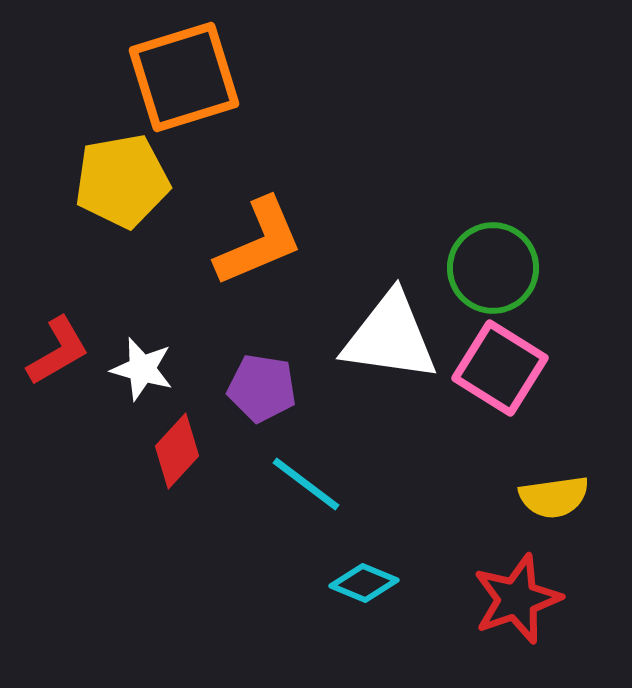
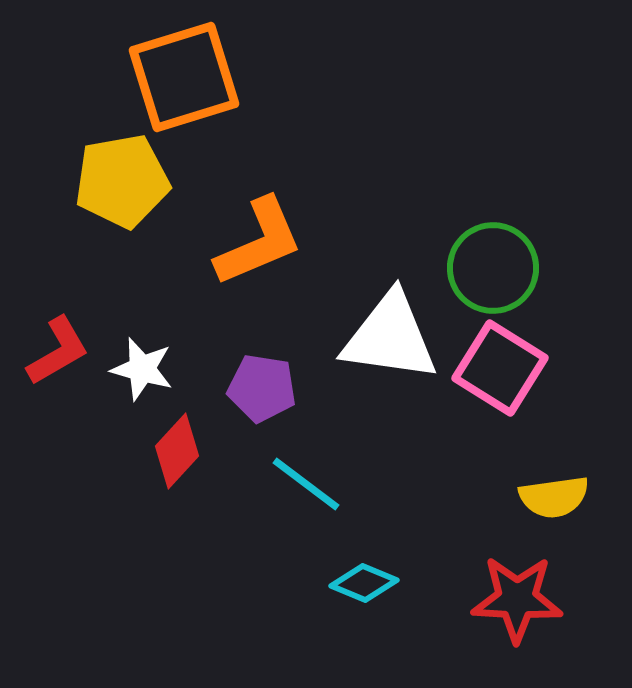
red star: rotated 22 degrees clockwise
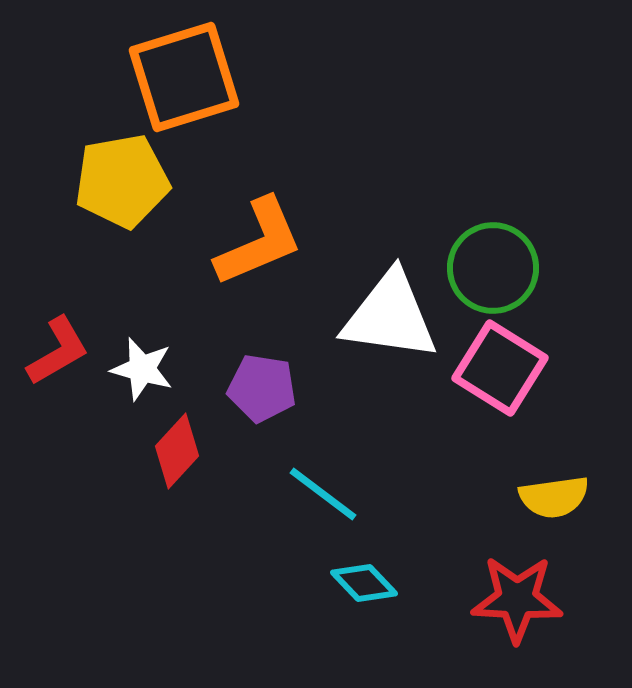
white triangle: moved 21 px up
cyan line: moved 17 px right, 10 px down
cyan diamond: rotated 24 degrees clockwise
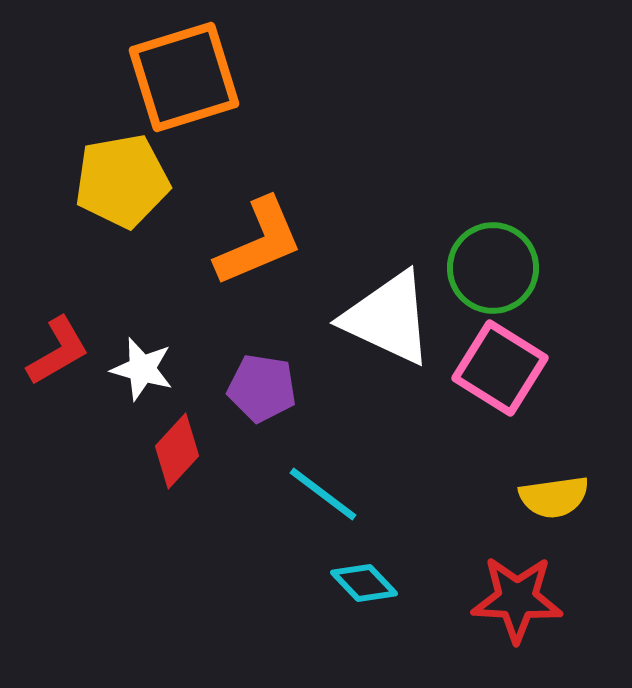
white triangle: moved 2 px left, 2 px down; rotated 17 degrees clockwise
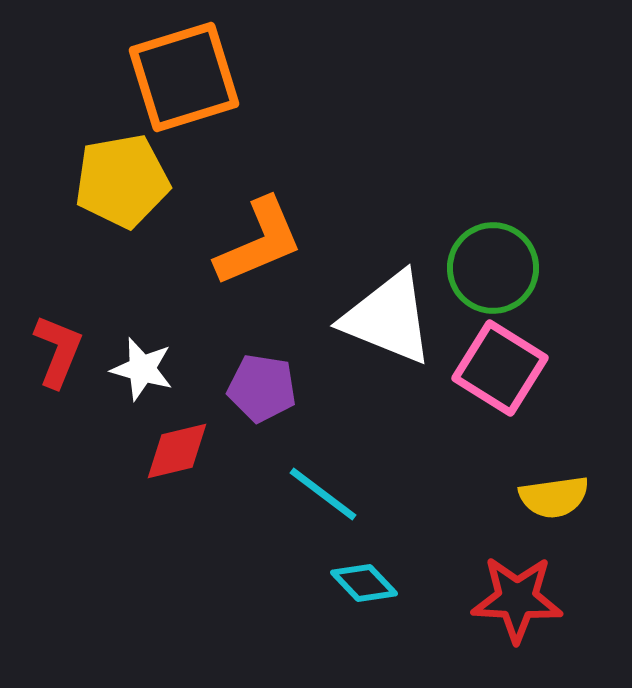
white triangle: rotated 3 degrees counterclockwise
red L-shape: rotated 38 degrees counterclockwise
red diamond: rotated 34 degrees clockwise
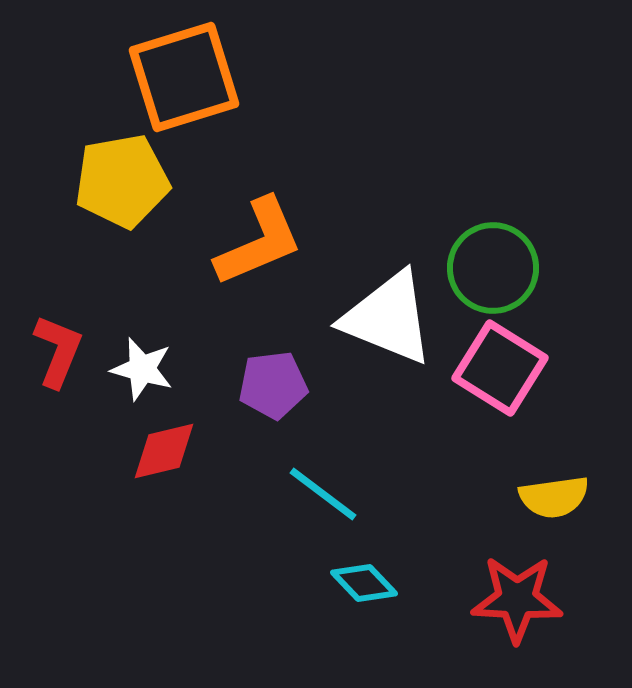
purple pentagon: moved 11 px right, 3 px up; rotated 16 degrees counterclockwise
red diamond: moved 13 px left
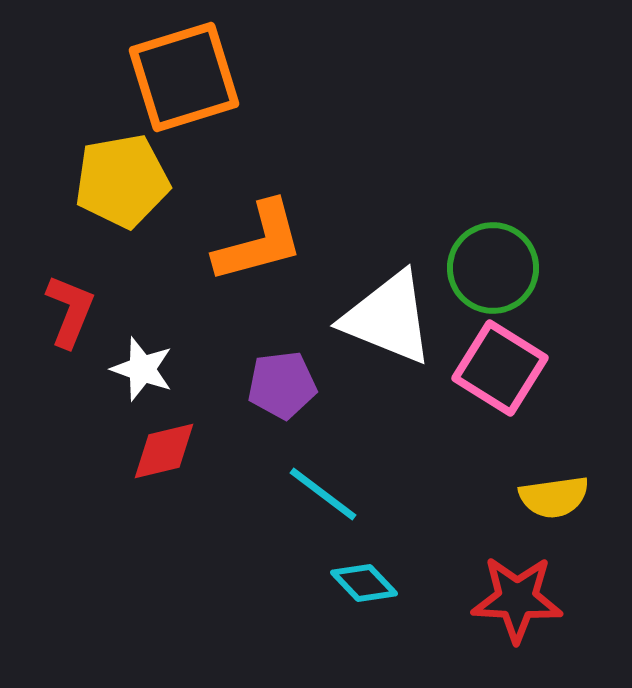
orange L-shape: rotated 8 degrees clockwise
red L-shape: moved 12 px right, 40 px up
white star: rotated 4 degrees clockwise
purple pentagon: moved 9 px right
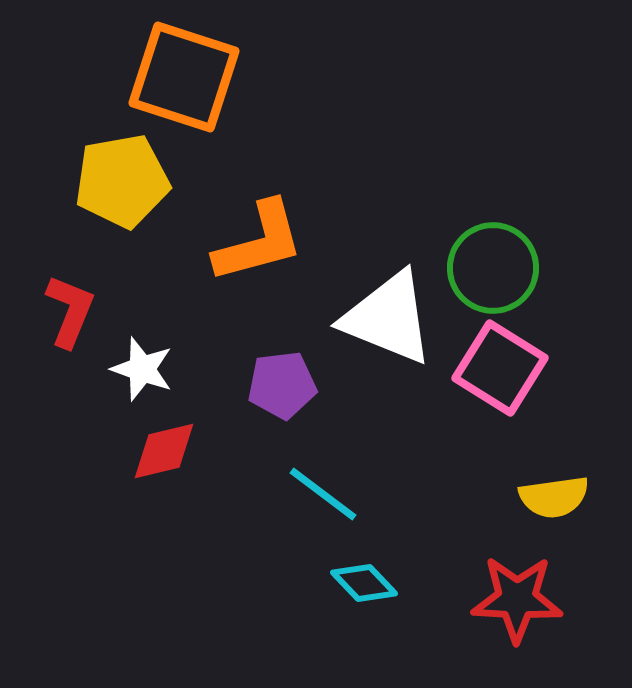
orange square: rotated 35 degrees clockwise
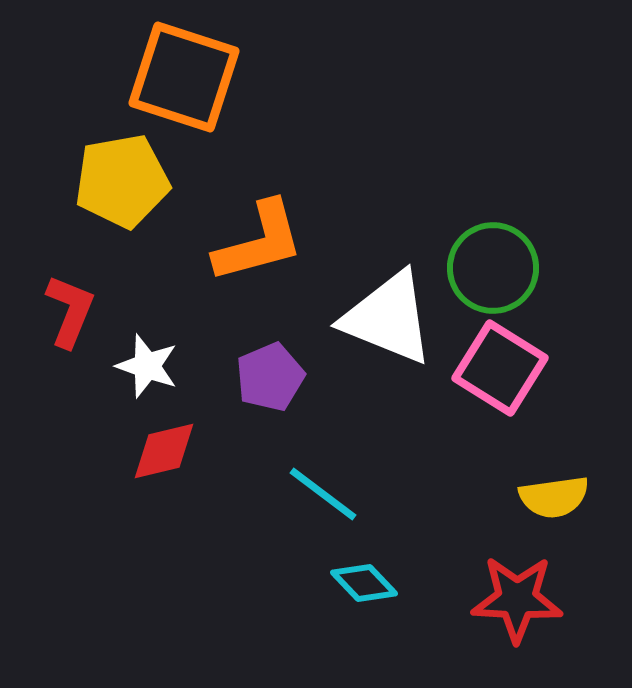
white star: moved 5 px right, 3 px up
purple pentagon: moved 12 px left, 8 px up; rotated 16 degrees counterclockwise
